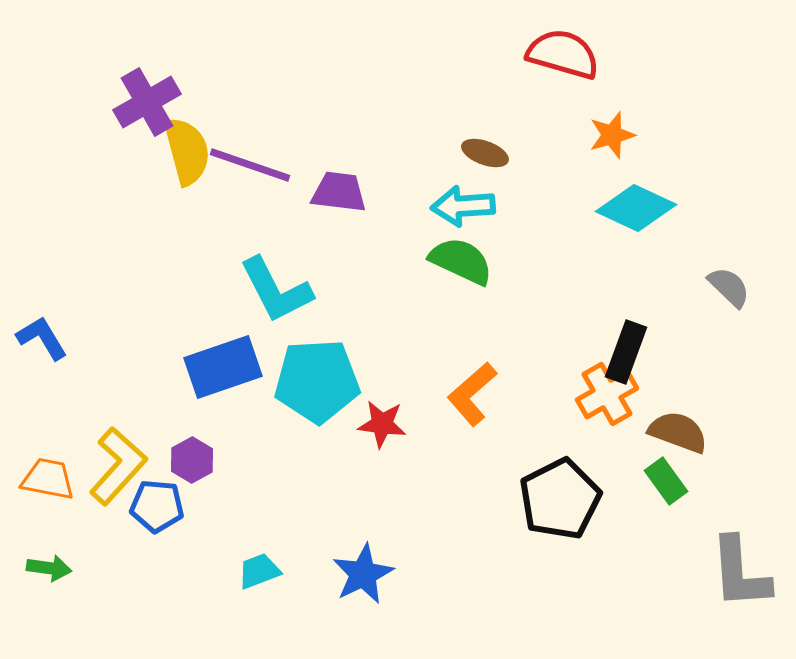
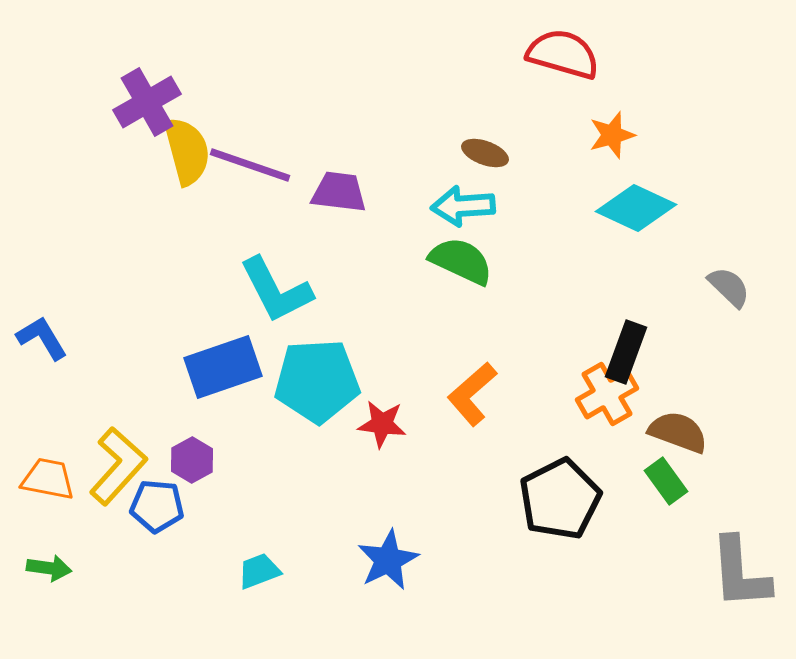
blue star: moved 25 px right, 14 px up
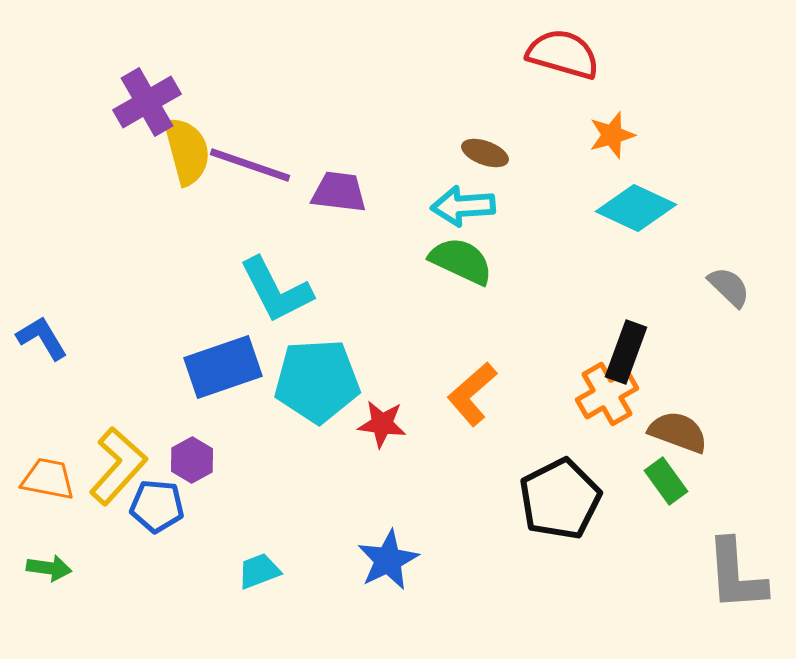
gray L-shape: moved 4 px left, 2 px down
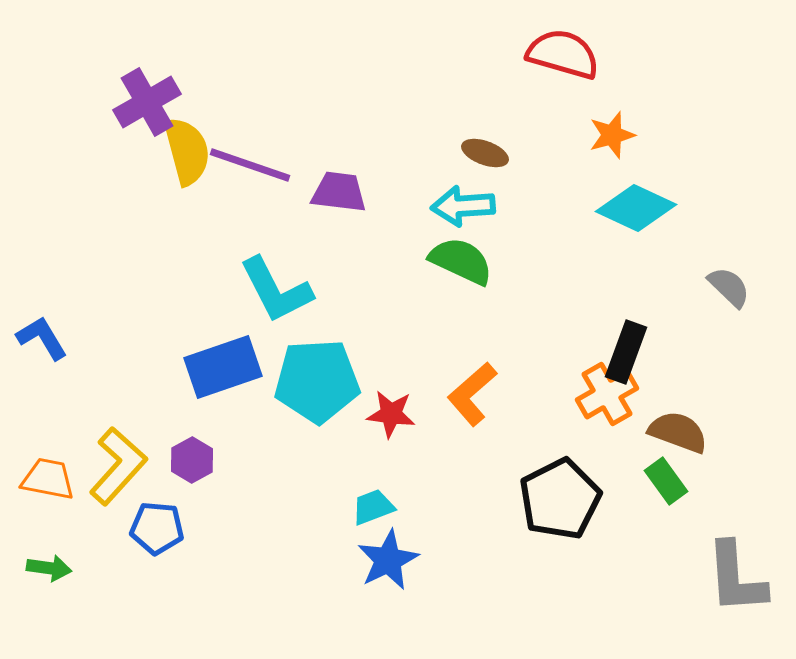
red star: moved 9 px right, 10 px up
blue pentagon: moved 22 px down
cyan trapezoid: moved 114 px right, 64 px up
gray L-shape: moved 3 px down
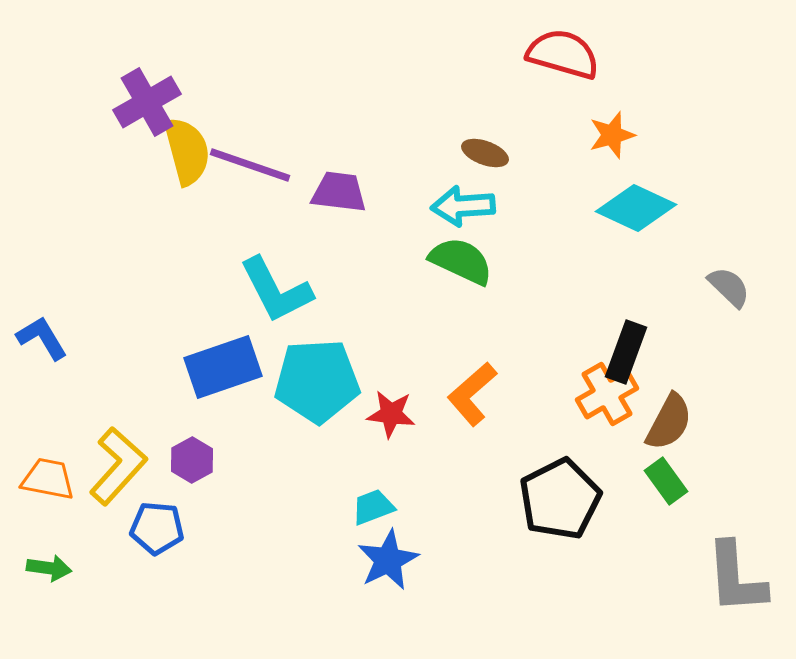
brown semicircle: moved 9 px left, 10 px up; rotated 98 degrees clockwise
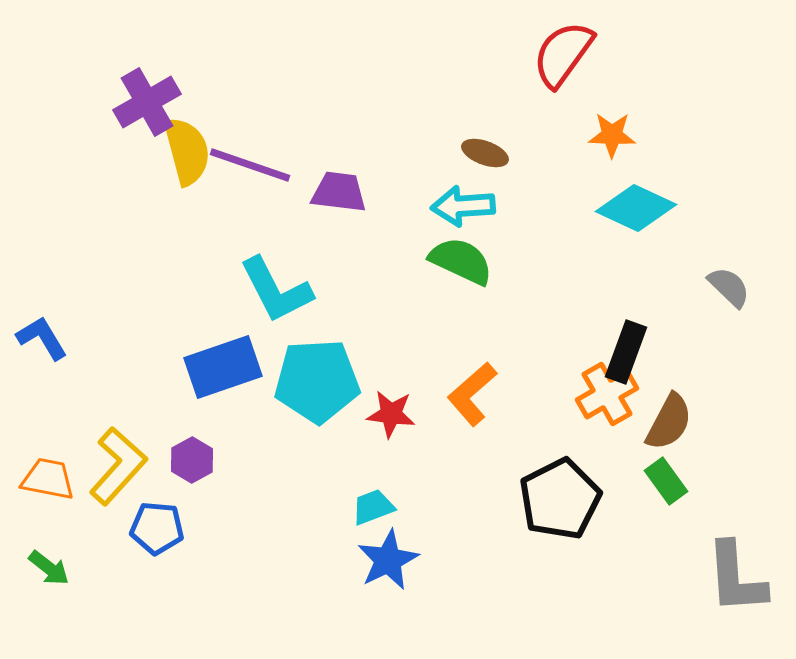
red semicircle: rotated 70 degrees counterclockwise
orange star: rotated 18 degrees clockwise
green arrow: rotated 30 degrees clockwise
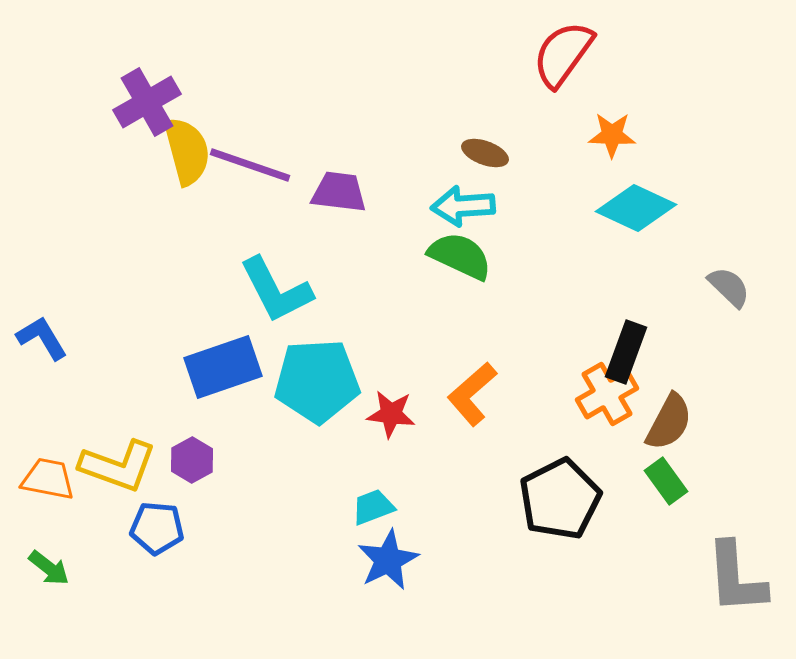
green semicircle: moved 1 px left, 5 px up
yellow L-shape: rotated 68 degrees clockwise
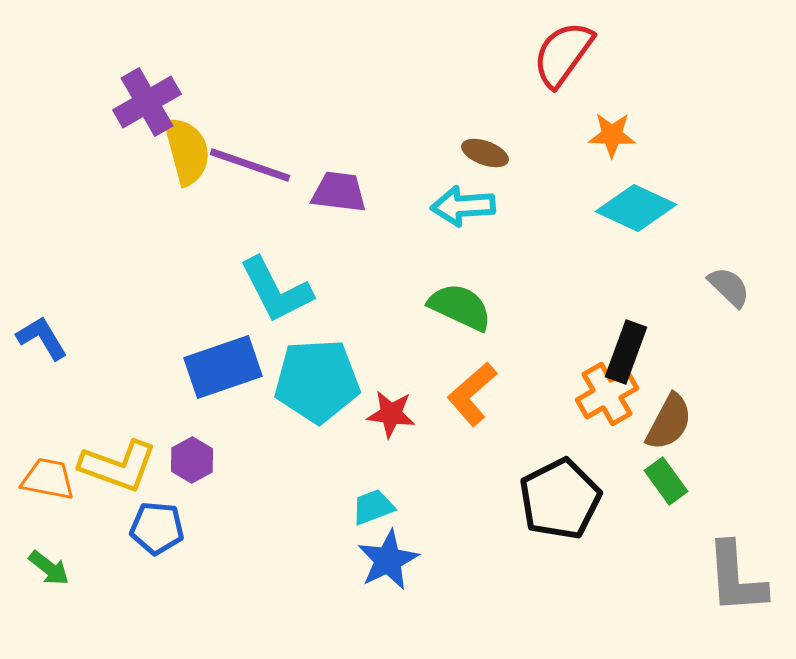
green semicircle: moved 51 px down
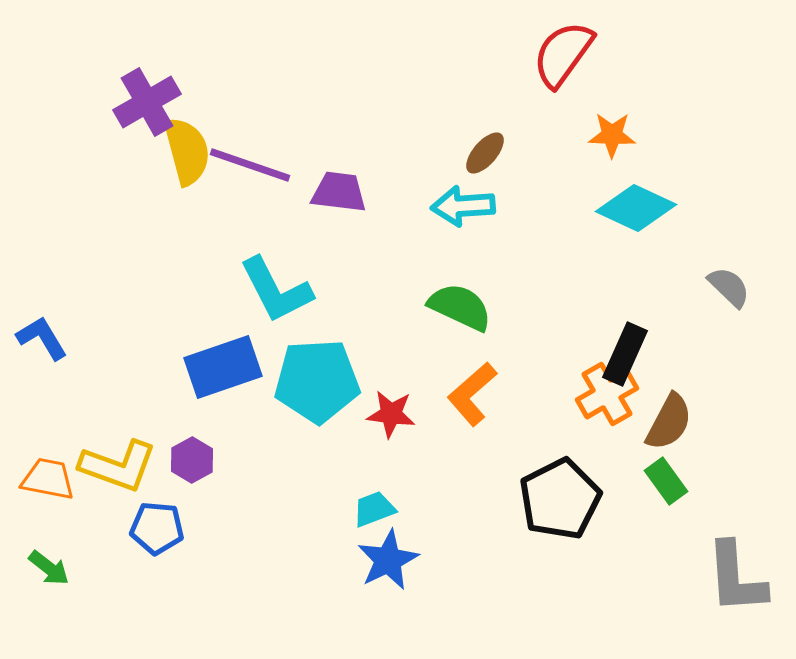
brown ellipse: rotated 69 degrees counterclockwise
black rectangle: moved 1 px left, 2 px down; rotated 4 degrees clockwise
cyan trapezoid: moved 1 px right, 2 px down
